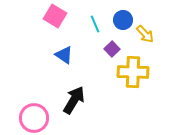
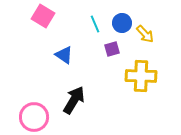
pink square: moved 12 px left
blue circle: moved 1 px left, 3 px down
purple square: rotated 28 degrees clockwise
yellow cross: moved 8 px right, 4 px down
pink circle: moved 1 px up
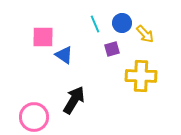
pink square: moved 21 px down; rotated 30 degrees counterclockwise
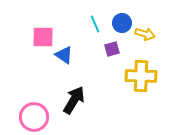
yellow arrow: rotated 30 degrees counterclockwise
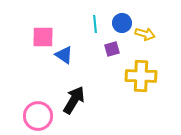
cyan line: rotated 18 degrees clockwise
pink circle: moved 4 px right, 1 px up
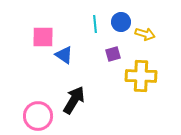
blue circle: moved 1 px left, 1 px up
purple square: moved 1 px right, 5 px down
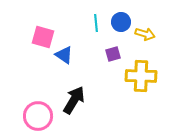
cyan line: moved 1 px right, 1 px up
pink square: rotated 15 degrees clockwise
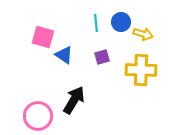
yellow arrow: moved 2 px left
purple square: moved 11 px left, 3 px down
yellow cross: moved 6 px up
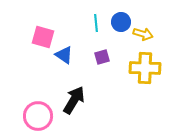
yellow cross: moved 4 px right, 2 px up
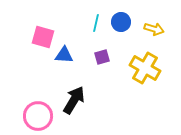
cyan line: rotated 18 degrees clockwise
yellow arrow: moved 11 px right, 5 px up
blue triangle: rotated 30 degrees counterclockwise
yellow cross: rotated 28 degrees clockwise
